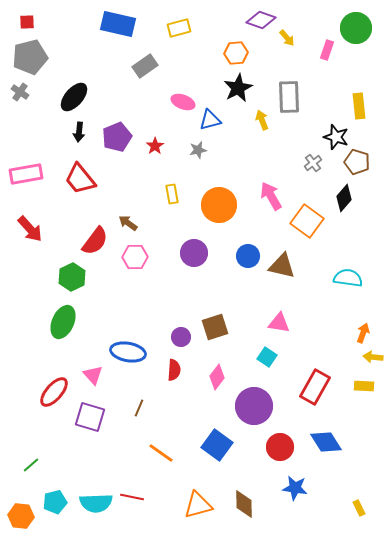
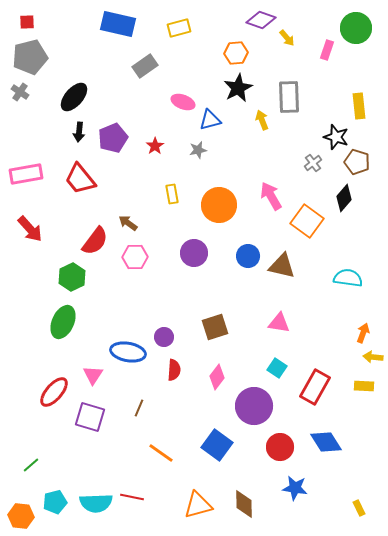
purple pentagon at (117, 137): moved 4 px left, 1 px down
purple circle at (181, 337): moved 17 px left
cyan square at (267, 357): moved 10 px right, 11 px down
pink triangle at (93, 375): rotated 15 degrees clockwise
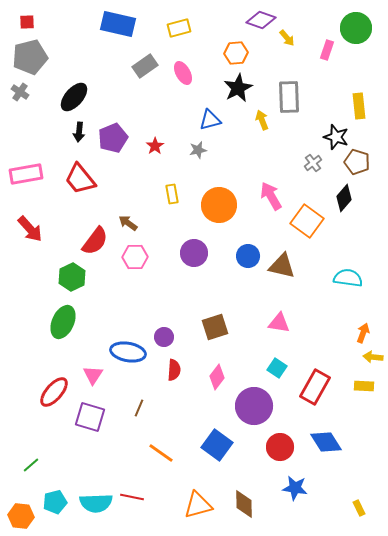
pink ellipse at (183, 102): moved 29 px up; rotated 40 degrees clockwise
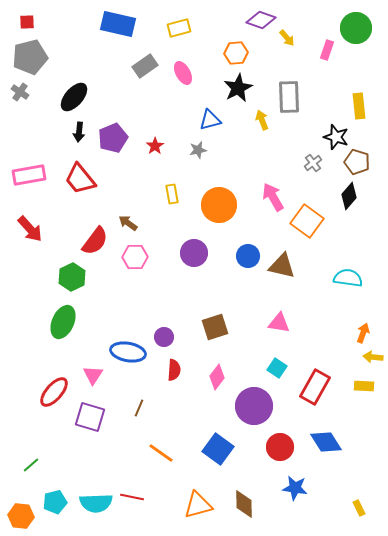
pink rectangle at (26, 174): moved 3 px right, 1 px down
pink arrow at (271, 196): moved 2 px right, 1 px down
black diamond at (344, 198): moved 5 px right, 2 px up
blue square at (217, 445): moved 1 px right, 4 px down
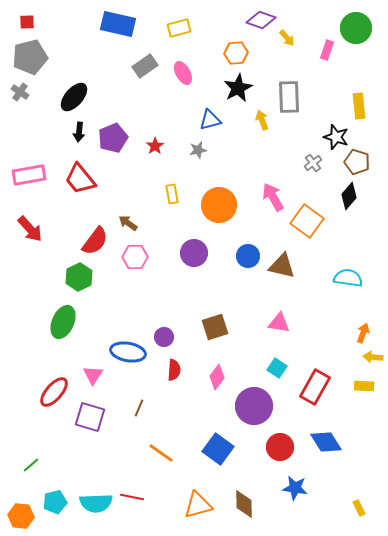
green hexagon at (72, 277): moved 7 px right
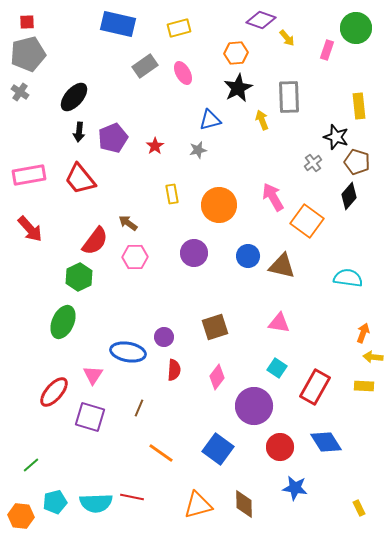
gray pentagon at (30, 57): moved 2 px left, 3 px up
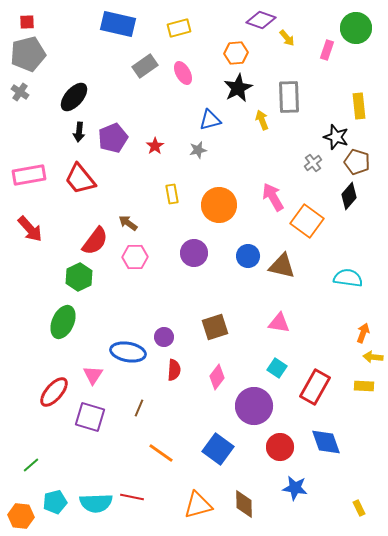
blue diamond at (326, 442): rotated 12 degrees clockwise
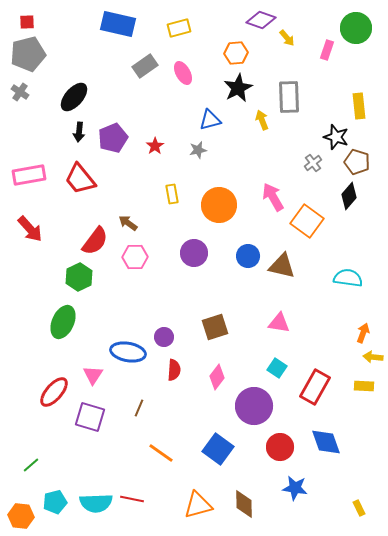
red line at (132, 497): moved 2 px down
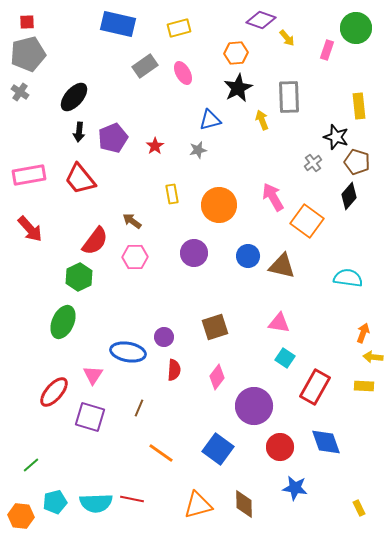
brown arrow at (128, 223): moved 4 px right, 2 px up
cyan square at (277, 368): moved 8 px right, 10 px up
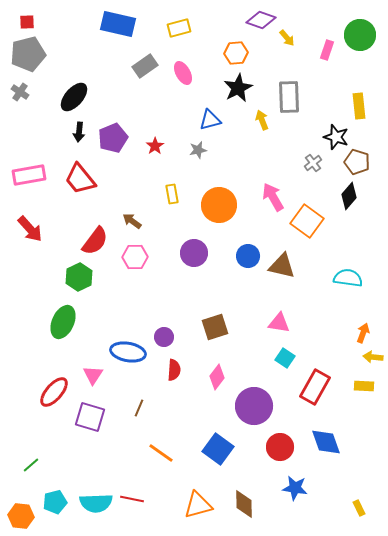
green circle at (356, 28): moved 4 px right, 7 px down
